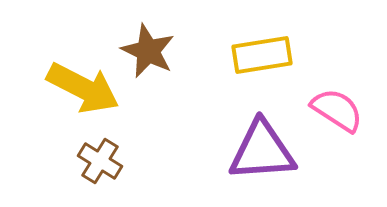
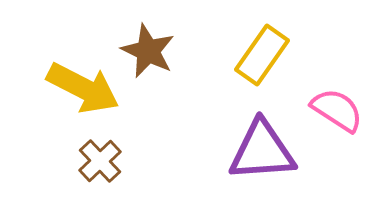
yellow rectangle: rotated 46 degrees counterclockwise
brown cross: rotated 15 degrees clockwise
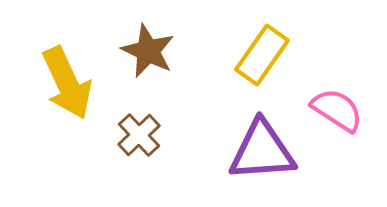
yellow arrow: moved 16 px left, 5 px up; rotated 38 degrees clockwise
brown cross: moved 39 px right, 26 px up
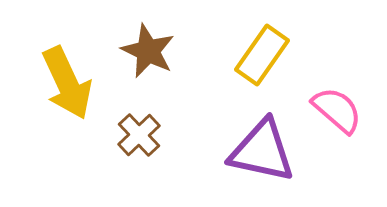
pink semicircle: rotated 8 degrees clockwise
purple triangle: rotated 16 degrees clockwise
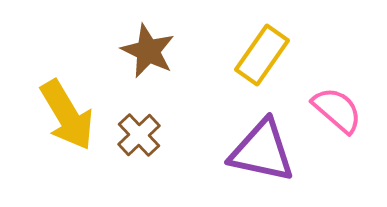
yellow arrow: moved 32 px down; rotated 6 degrees counterclockwise
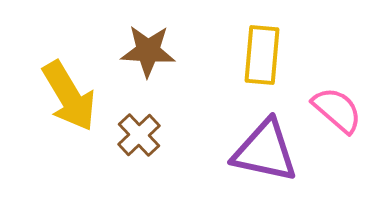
brown star: rotated 22 degrees counterclockwise
yellow rectangle: rotated 30 degrees counterclockwise
yellow arrow: moved 2 px right, 19 px up
purple triangle: moved 3 px right
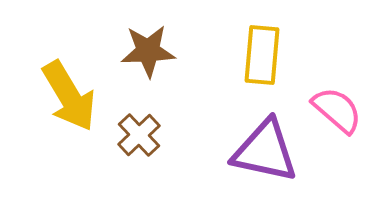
brown star: rotated 6 degrees counterclockwise
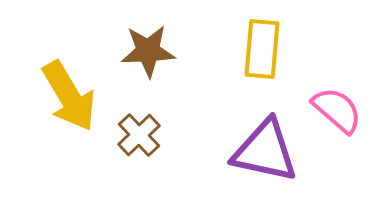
yellow rectangle: moved 6 px up
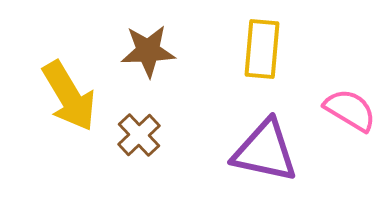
pink semicircle: moved 13 px right; rotated 10 degrees counterclockwise
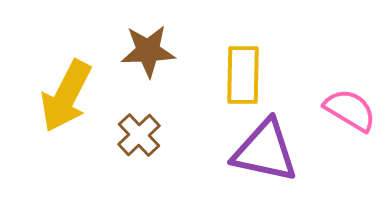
yellow rectangle: moved 19 px left, 26 px down; rotated 4 degrees counterclockwise
yellow arrow: moved 3 px left; rotated 58 degrees clockwise
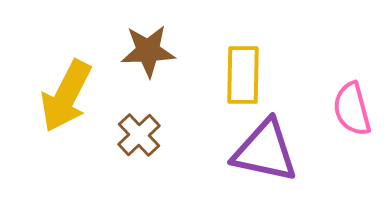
pink semicircle: moved 2 px right, 1 px up; rotated 136 degrees counterclockwise
